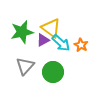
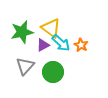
purple triangle: moved 5 px down
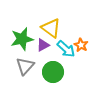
green star: moved 7 px down
cyan arrow: moved 5 px right, 6 px down
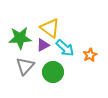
yellow triangle: moved 1 px left
green star: moved 2 px left, 1 px up; rotated 10 degrees clockwise
orange star: moved 9 px right, 10 px down; rotated 16 degrees clockwise
cyan arrow: moved 1 px left, 1 px up
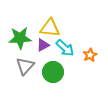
yellow triangle: rotated 30 degrees counterclockwise
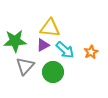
green star: moved 5 px left, 3 px down
cyan arrow: moved 2 px down
orange star: moved 1 px right, 3 px up
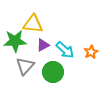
yellow triangle: moved 17 px left, 4 px up
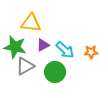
yellow triangle: moved 2 px left, 1 px up
green star: moved 6 px down; rotated 15 degrees clockwise
orange star: rotated 24 degrees clockwise
gray triangle: rotated 18 degrees clockwise
green circle: moved 2 px right
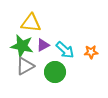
green star: moved 7 px right, 1 px up
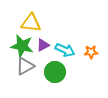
cyan arrow: rotated 18 degrees counterclockwise
